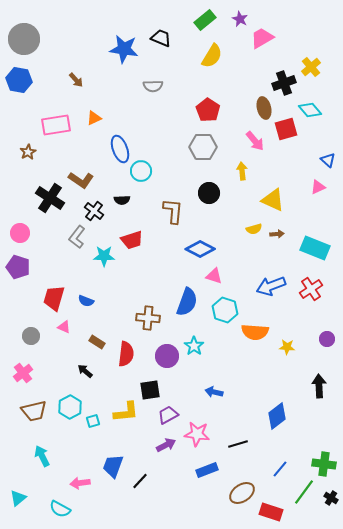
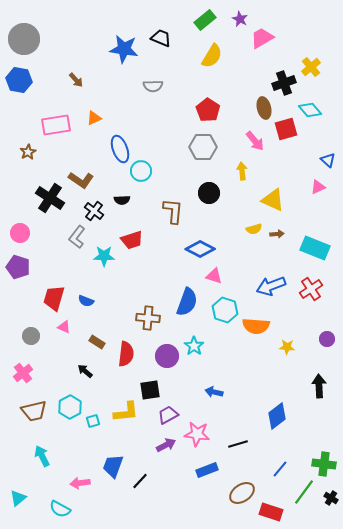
orange semicircle at (255, 332): moved 1 px right, 6 px up
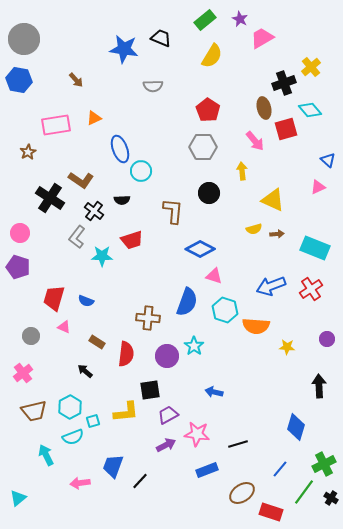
cyan star at (104, 256): moved 2 px left
blue diamond at (277, 416): moved 19 px right, 11 px down; rotated 36 degrees counterclockwise
cyan arrow at (42, 456): moved 4 px right, 1 px up
green cross at (324, 464): rotated 35 degrees counterclockwise
cyan semicircle at (60, 509): moved 13 px right, 72 px up; rotated 50 degrees counterclockwise
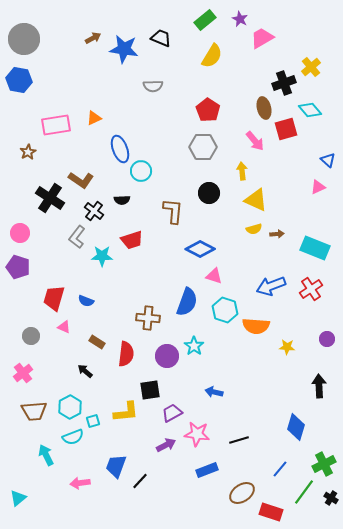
brown arrow at (76, 80): moved 17 px right, 42 px up; rotated 77 degrees counterclockwise
yellow triangle at (273, 200): moved 17 px left
brown trapezoid at (34, 411): rotated 8 degrees clockwise
purple trapezoid at (168, 415): moved 4 px right, 2 px up
black line at (238, 444): moved 1 px right, 4 px up
blue trapezoid at (113, 466): moved 3 px right
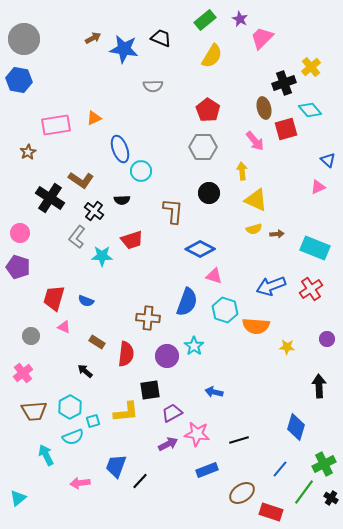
pink trapezoid at (262, 38): rotated 15 degrees counterclockwise
purple arrow at (166, 445): moved 2 px right, 1 px up
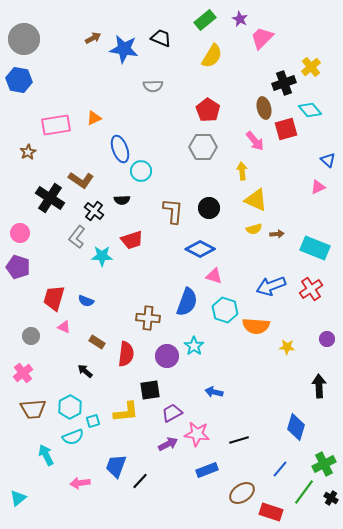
black circle at (209, 193): moved 15 px down
brown trapezoid at (34, 411): moved 1 px left, 2 px up
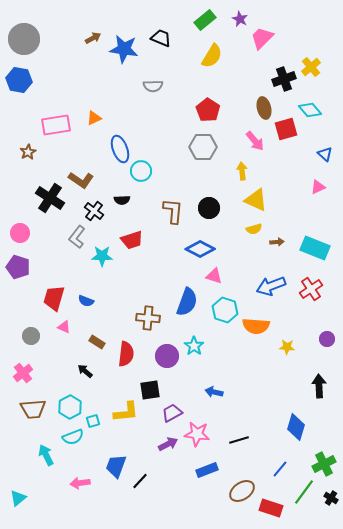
black cross at (284, 83): moved 4 px up
blue triangle at (328, 160): moved 3 px left, 6 px up
brown arrow at (277, 234): moved 8 px down
brown ellipse at (242, 493): moved 2 px up
red rectangle at (271, 512): moved 4 px up
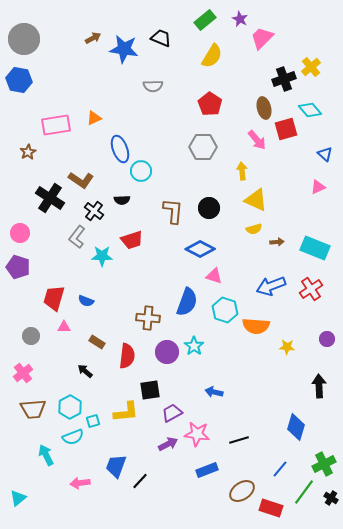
red pentagon at (208, 110): moved 2 px right, 6 px up
pink arrow at (255, 141): moved 2 px right, 1 px up
pink triangle at (64, 327): rotated 24 degrees counterclockwise
red semicircle at (126, 354): moved 1 px right, 2 px down
purple circle at (167, 356): moved 4 px up
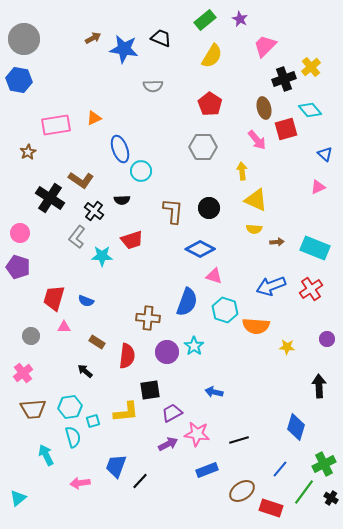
pink trapezoid at (262, 38): moved 3 px right, 8 px down
yellow semicircle at (254, 229): rotated 21 degrees clockwise
cyan hexagon at (70, 407): rotated 20 degrees clockwise
cyan semicircle at (73, 437): rotated 85 degrees counterclockwise
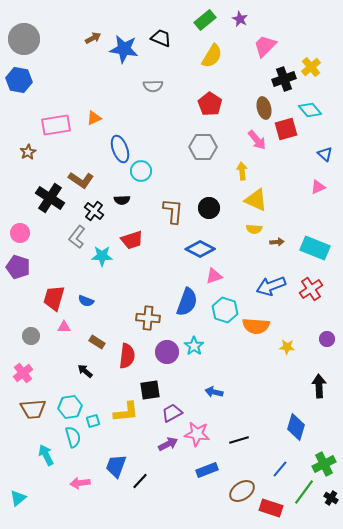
pink triangle at (214, 276): rotated 36 degrees counterclockwise
